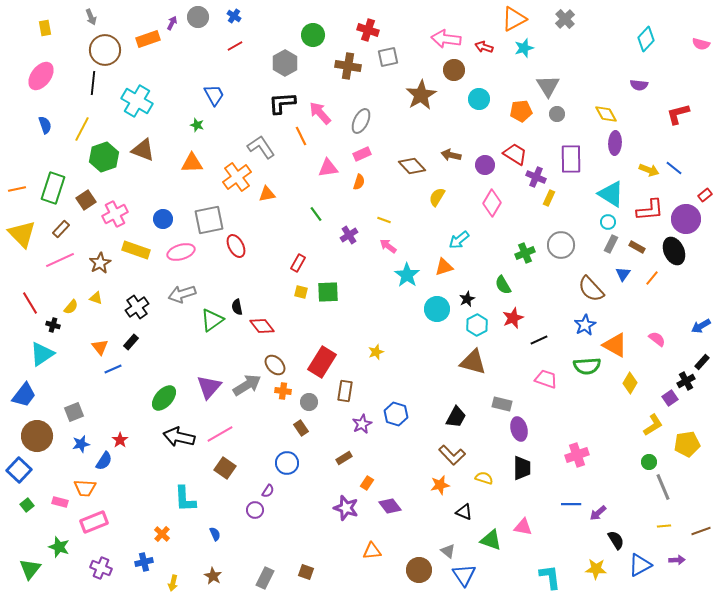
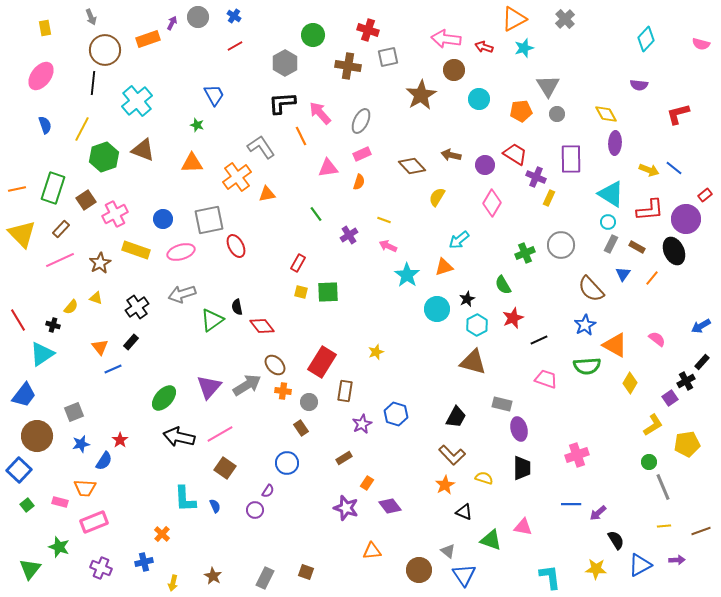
cyan cross at (137, 101): rotated 20 degrees clockwise
pink arrow at (388, 246): rotated 12 degrees counterclockwise
red line at (30, 303): moved 12 px left, 17 px down
orange star at (440, 485): moved 5 px right; rotated 18 degrees counterclockwise
blue semicircle at (215, 534): moved 28 px up
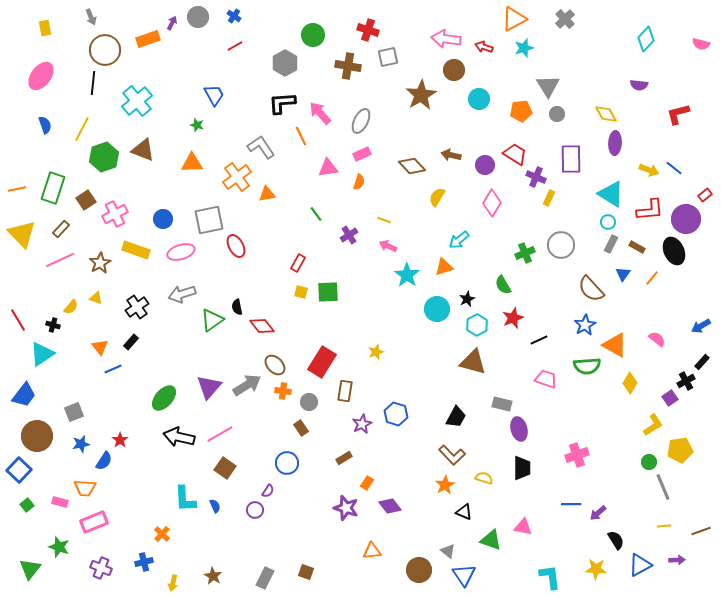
yellow pentagon at (687, 444): moved 7 px left, 6 px down
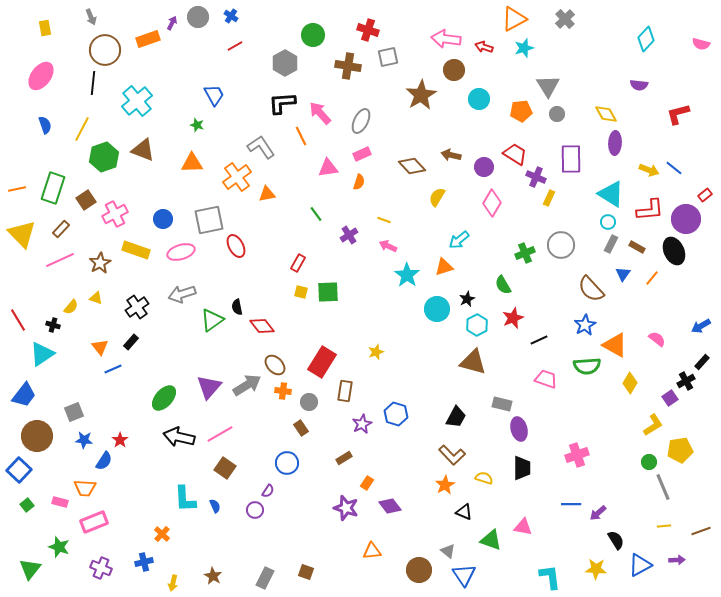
blue cross at (234, 16): moved 3 px left
purple circle at (485, 165): moved 1 px left, 2 px down
blue star at (81, 444): moved 3 px right, 4 px up; rotated 18 degrees clockwise
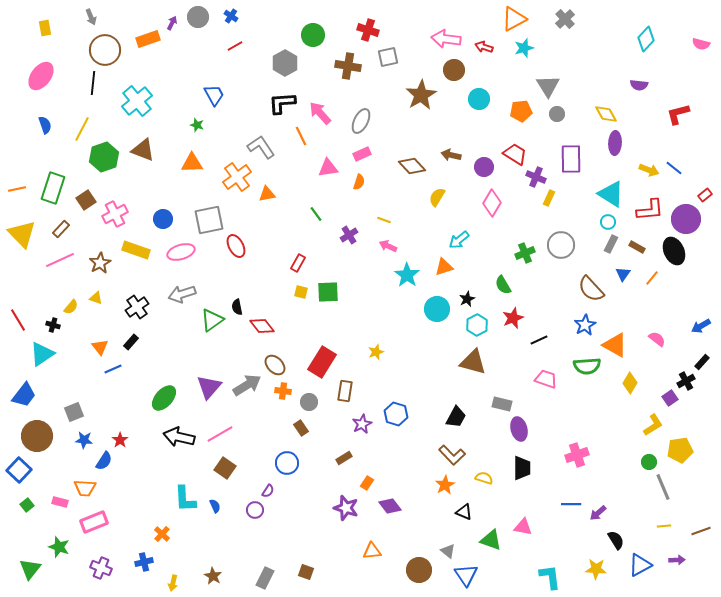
blue triangle at (464, 575): moved 2 px right
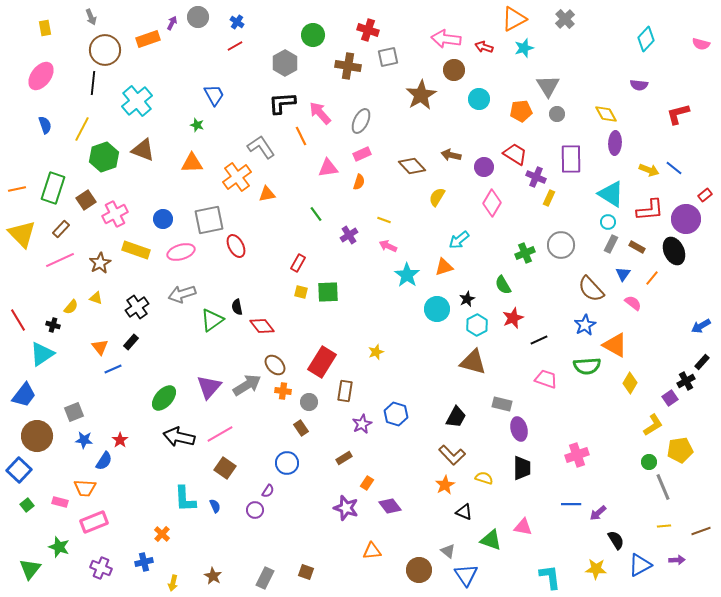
blue cross at (231, 16): moved 6 px right, 6 px down
pink semicircle at (657, 339): moved 24 px left, 36 px up
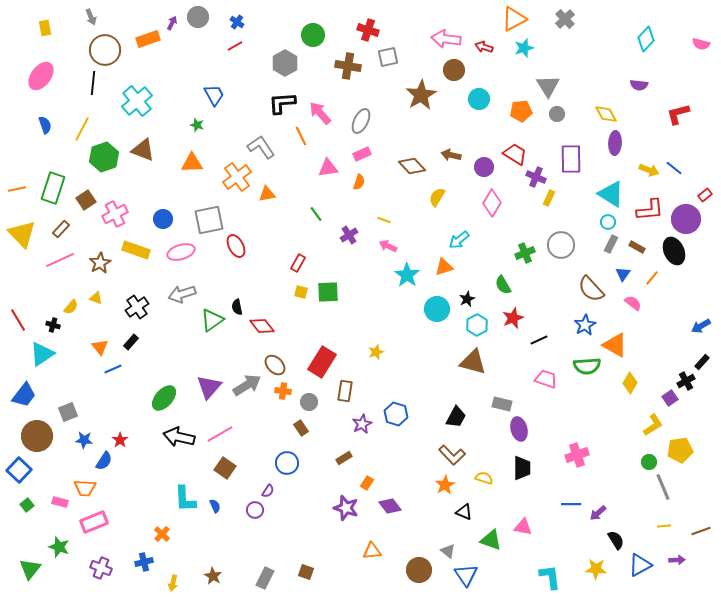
gray square at (74, 412): moved 6 px left
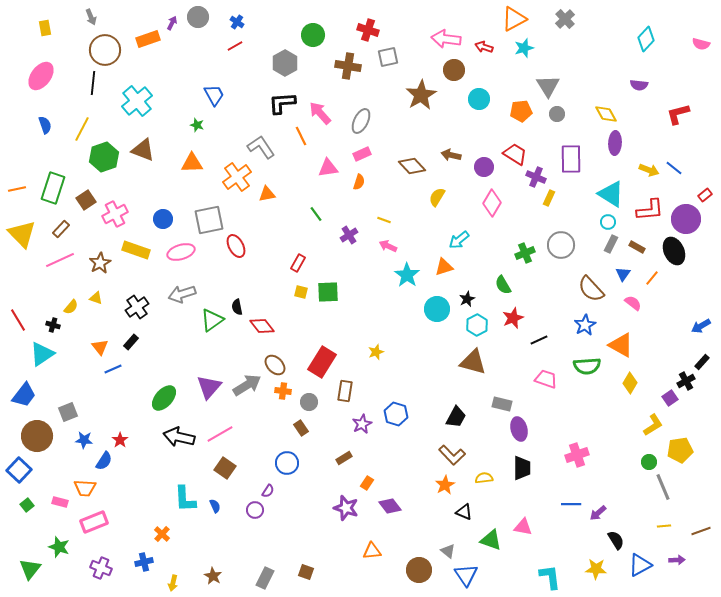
orange triangle at (615, 345): moved 6 px right
yellow semicircle at (484, 478): rotated 24 degrees counterclockwise
